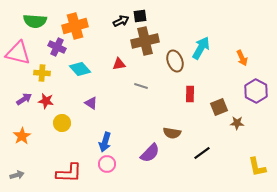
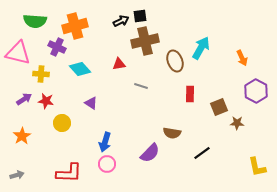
yellow cross: moved 1 px left, 1 px down
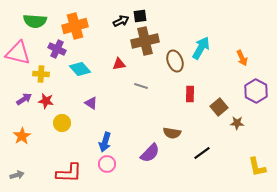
purple cross: moved 2 px down
brown square: rotated 18 degrees counterclockwise
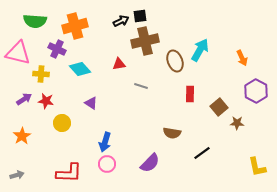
cyan arrow: moved 1 px left, 2 px down
purple semicircle: moved 10 px down
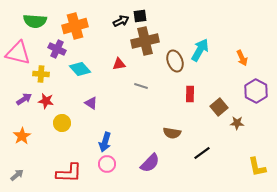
gray arrow: rotated 24 degrees counterclockwise
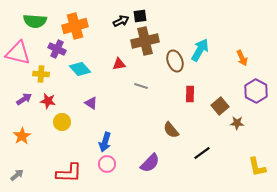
red star: moved 2 px right
brown square: moved 1 px right, 1 px up
yellow circle: moved 1 px up
brown semicircle: moved 1 px left, 3 px up; rotated 42 degrees clockwise
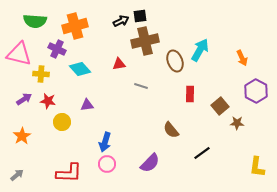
pink triangle: moved 1 px right, 1 px down
purple triangle: moved 4 px left, 2 px down; rotated 40 degrees counterclockwise
yellow L-shape: rotated 20 degrees clockwise
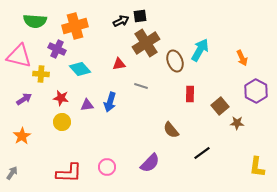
brown cross: moved 1 px right, 2 px down; rotated 20 degrees counterclockwise
pink triangle: moved 2 px down
red star: moved 13 px right, 3 px up
blue arrow: moved 5 px right, 40 px up
pink circle: moved 3 px down
gray arrow: moved 5 px left, 2 px up; rotated 16 degrees counterclockwise
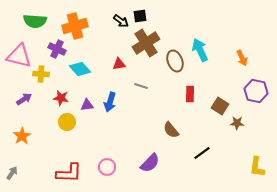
black arrow: rotated 63 degrees clockwise
cyan arrow: rotated 55 degrees counterclockwise
purple hexagon: rotated 15 degrees counterclockwise
brown square: rotated 18 degrees counterclockwise
yellow circle: moved 5 px right
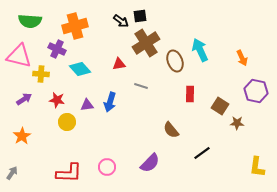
green semicircle: moved 5 px left
red star: moved 4 px left, 2 px down
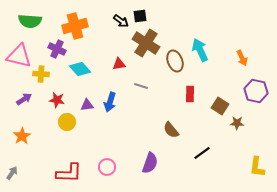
brown cross: rotated 24 degrees counterclockwise
purple semicircle: rotated 25 degrees counterclockwise
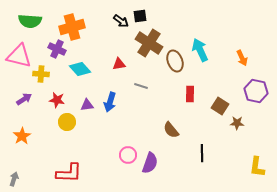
orange cross: moved 3 px left, 1 px down
brown cross: moved 3 px right
black line: rotated 54 degrees counterclockwise
pink circle: moved 21 px right, 12 px up
gray arrow: moved 2 px right, 6 px down; rotated 16 degrees counterclockwise
